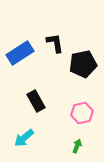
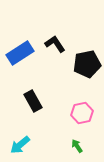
black L-shape: moved 1 px down; rotated 25 degrees counterclockwise
black pentagon: moved 4 px right
black rectangle: moved 3 px left
cyan arrow: moved 4 px left, 7 px down
green arrow: rotated 56 degrees counterclockwise
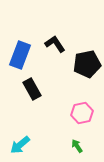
blue rectangle: moved 2 px down; rotated 36 degrees counterclockwise
black rectangle: moved 1 px left, 12 px up
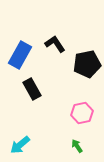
blue rectangle: rotated 8 degrees clockwise
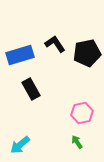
blue rectangle: rotated 44 degrees clockwise
black pentagon: moved 11 px up
black rectangle: moved 1 px left
green arrow: moved 4 px up
